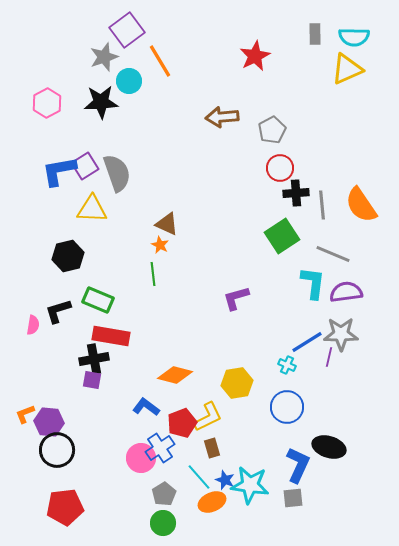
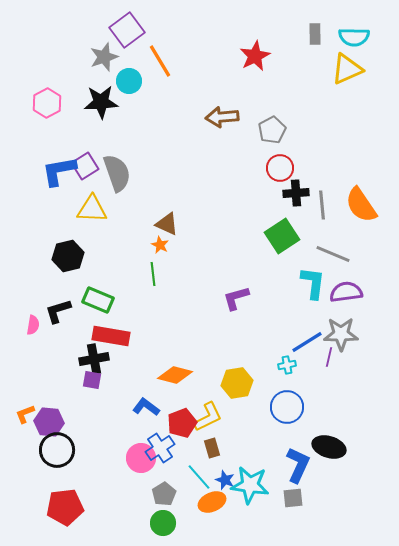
cyan cross at (287, 365): rotated 36 degrees counterclockwise
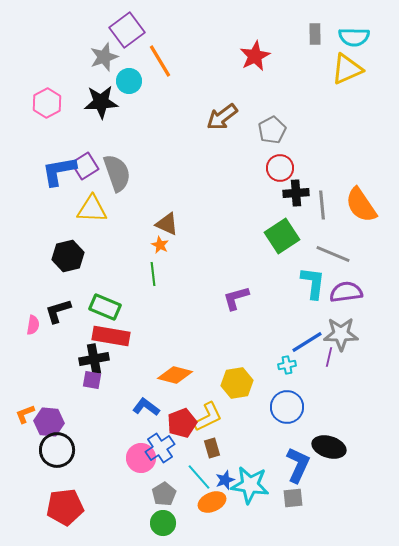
brown arrow at (222, 117): rotated 32 degrees counterclockwise
green rectangle at (98, 300): moved 7 px right, 7 px down
blue star at (225, 480): rotated 30 degrees clockwise
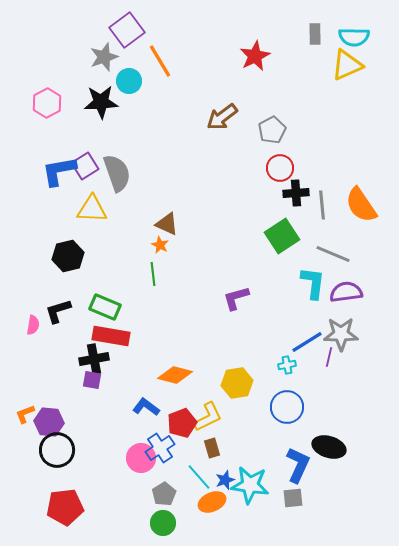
yellow triangle at (347, 69): moved 4 px up
